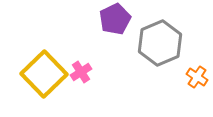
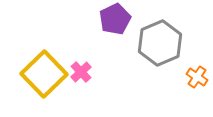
pink cross: rotated 10 degrees counterclockwise
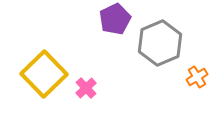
pink cross: moved 5 px right, 16 px down
orange cross: rotated 25 degrees clockwise
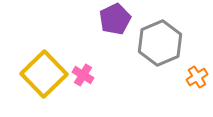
pink cross: moved 3 px left, 13 px up; rotated 15 degrees counterclockwise
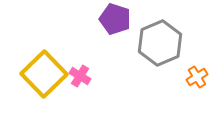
purple pentagon: rotated 28 degrees counterclockwise
pink cross: moved 3 px left, 1 px down
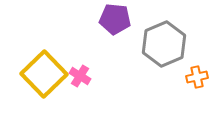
purple pentagon: rotated 12 degrees counterclockwise
gray hexagon: moved 4 px right, 1 px down
orange cross: rotated 20 degrees clockwise
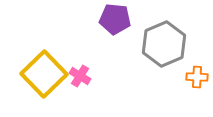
orange cross: rotated 15 degrees clockwise
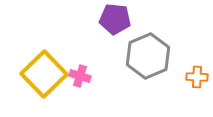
gray hexagon: moved 16 px left, 12 px down
pink cross: rotated 15 degrees counterclockwise
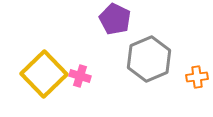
purple pentagon: rotated 20 degrees clockwise
gray hexagon: moved 1 px right, 3 px down
orange cross: rotated 10 degrees counterclockwise
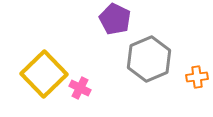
pink cross: moved 12 px down; rotated 10 degrees clockwise
